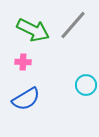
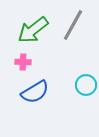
gray line: rotated 12 degrees counterclockwise
green arrow: rotated 116 degrees clockwise
blue semicircle: moved 9 px right, 7 px up
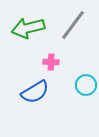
gray line: rotated 8 degrees clockwise
green arrow: moved 5 px left, 2 px up; rotated 24 degrees clockwise
pink cross: moved 28 px right
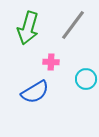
green arrow: rotated 60 degrees counterclockwise
cyan circle: moved 6 px up
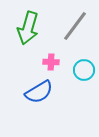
gray line: moved 2 px right, 1 px down
cyan circle: moved 2 px left, 9 px up
blue semicircle: moved 4 px right
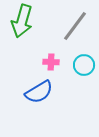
green arrow: moved 6 px left, 7 px up
cyan circle: moved 5 px up
